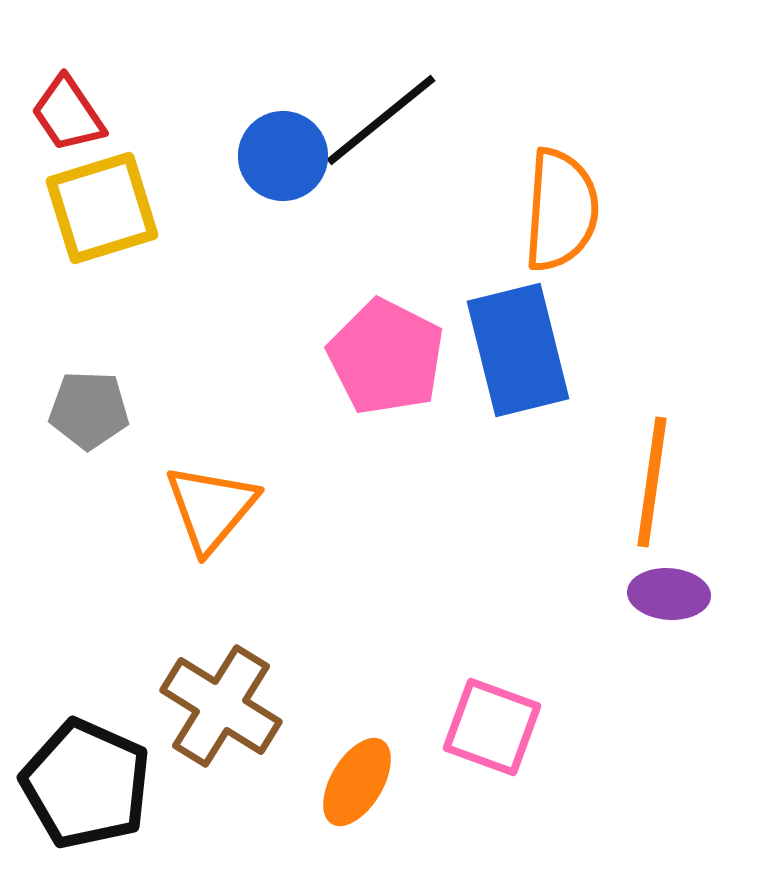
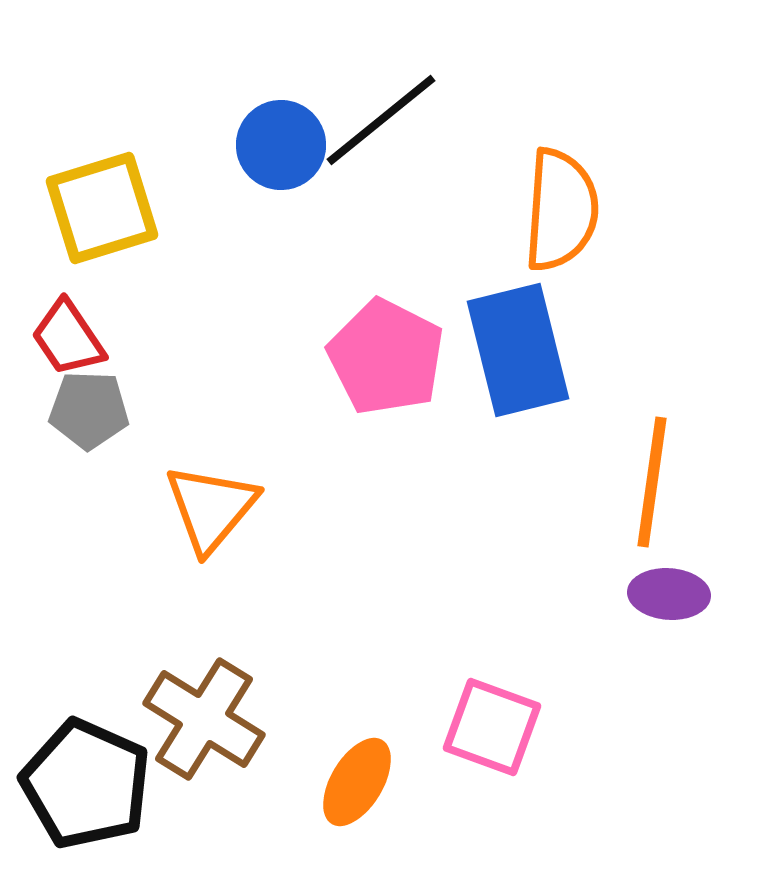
red trapezoid: moved 224 px down
blue circle: moved 2 px left, 11 px up
brown cross: moved 17 px left, 13 px down
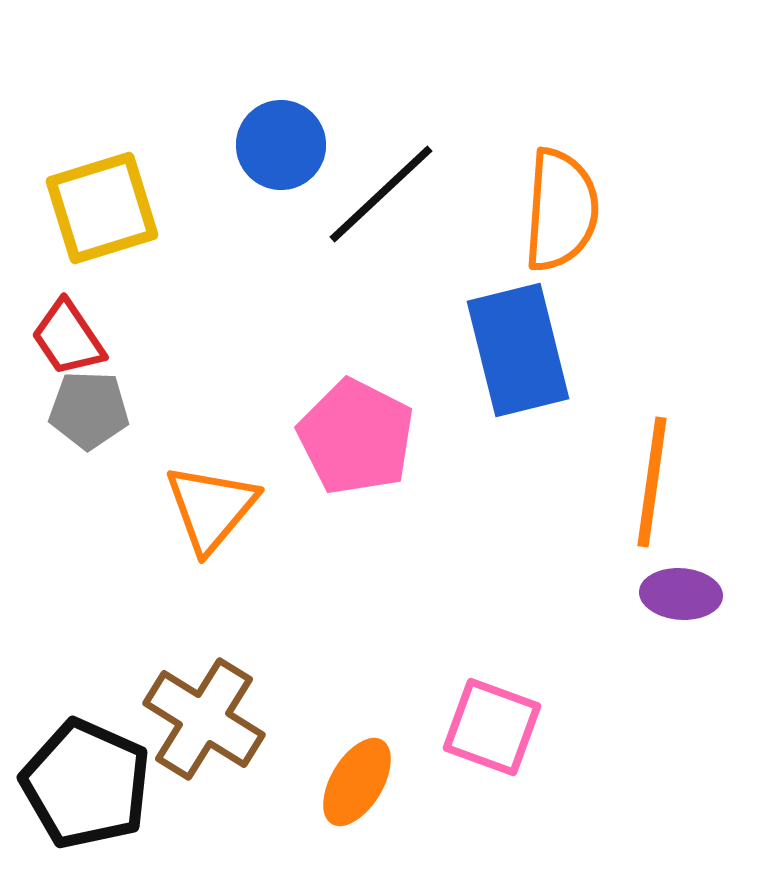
black line: moved 74 px down; rotated 4 degrees counterclockwise
pink pentagon: moved 30 px left, 80 px down
purple ellipse: moved 12 px right
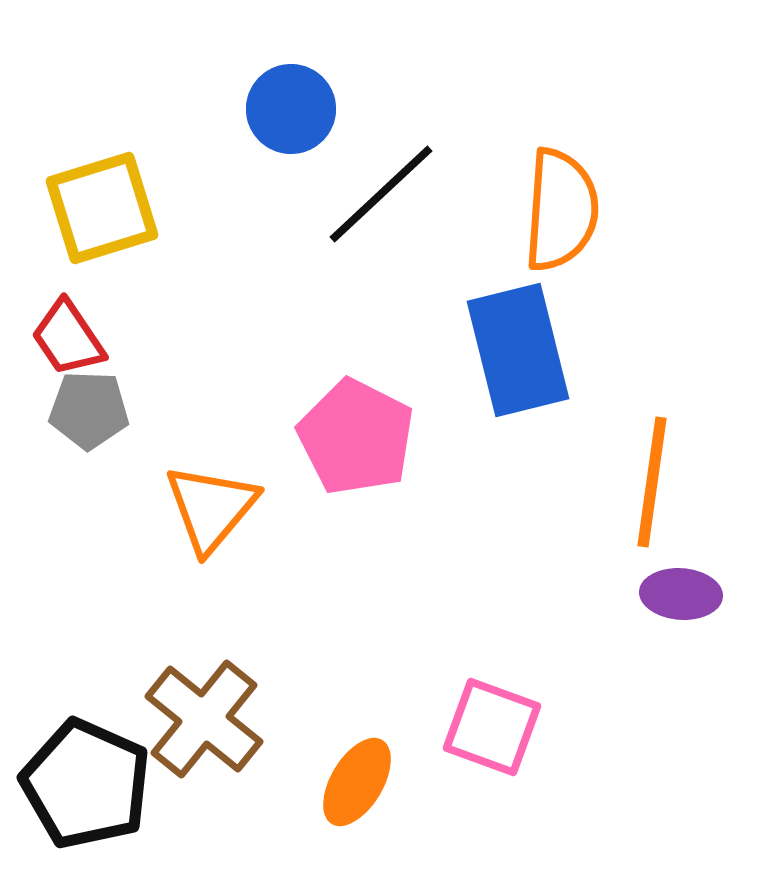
blue circle: moved 10 px right, 36 px up
brown cross: rotated 7 degrees clockwise
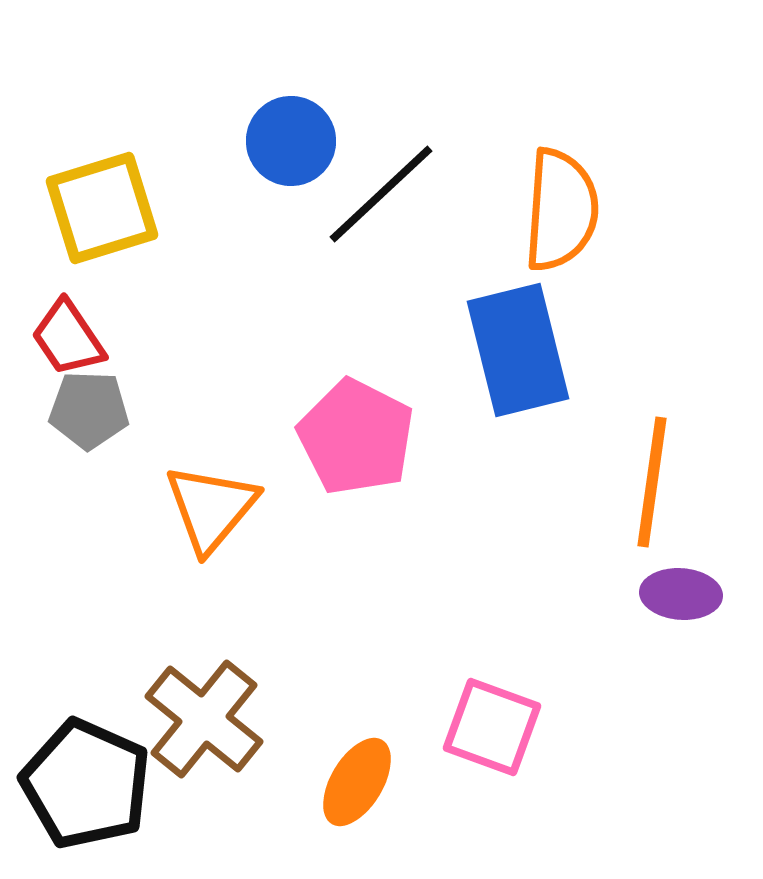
blue circle: moved 32 px down
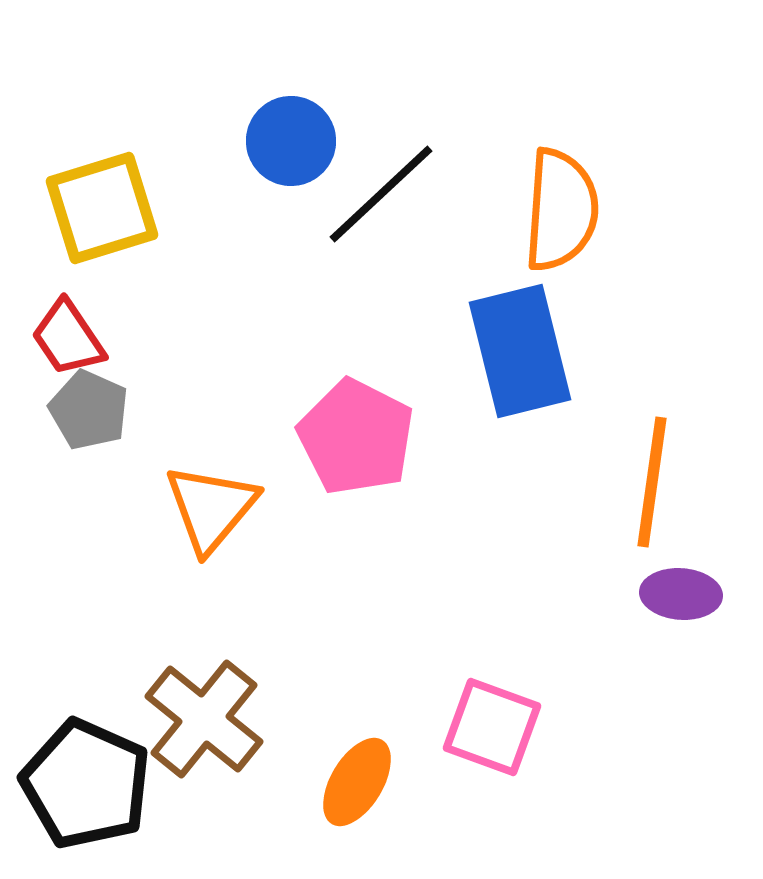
blue rectangle: moved 2 px right, 1 px down
gray pentagon: rotated 22 degrees clockwise
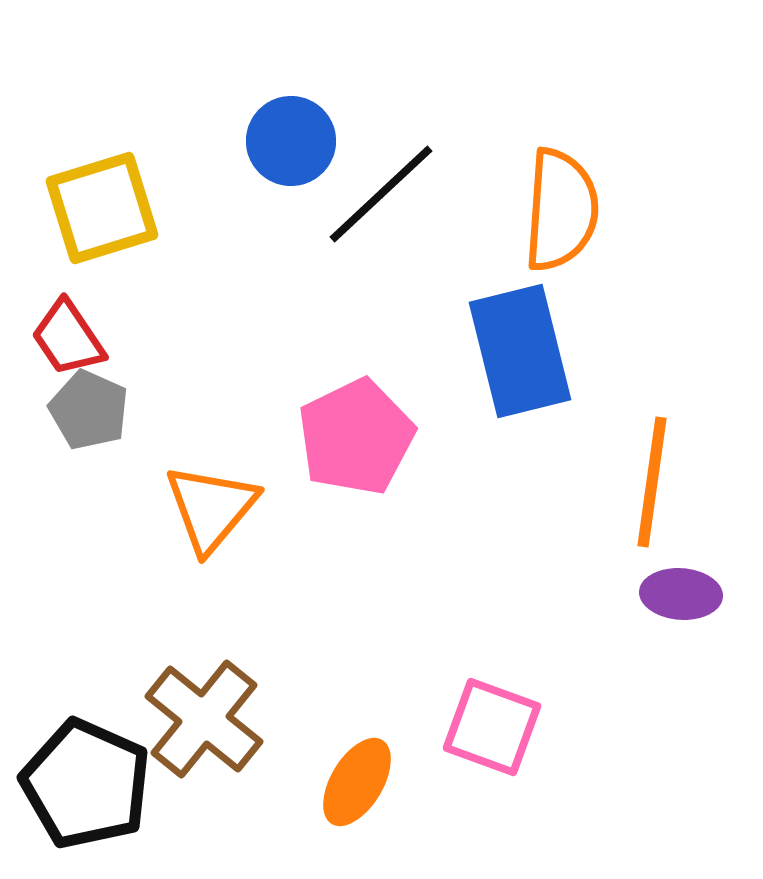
pink pentagon: rotated 19 degrees clockwise
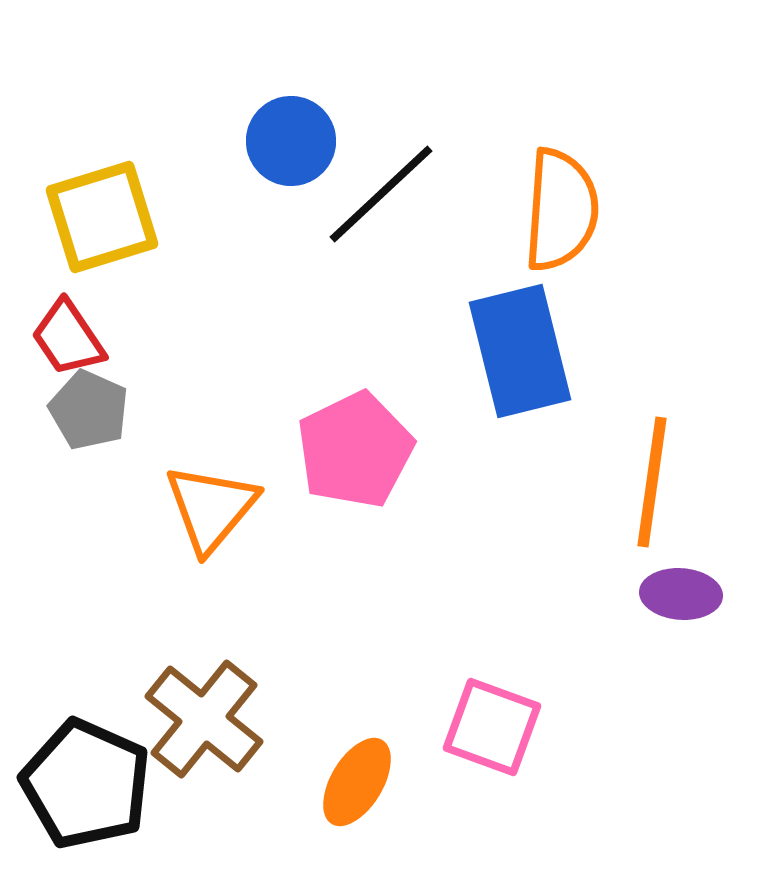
yellow square: moved 9 px down
pink pentagon: moved 1 px left, 13 px down
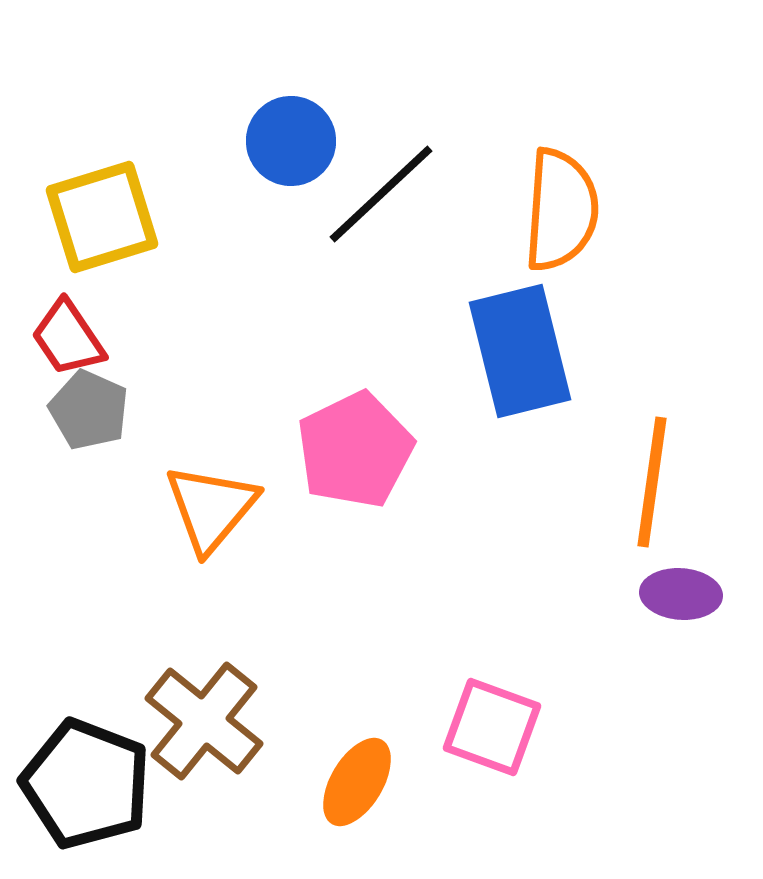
brown cross: moved 2 px down
black pentagon: rotated 3 degrees counterclockwise
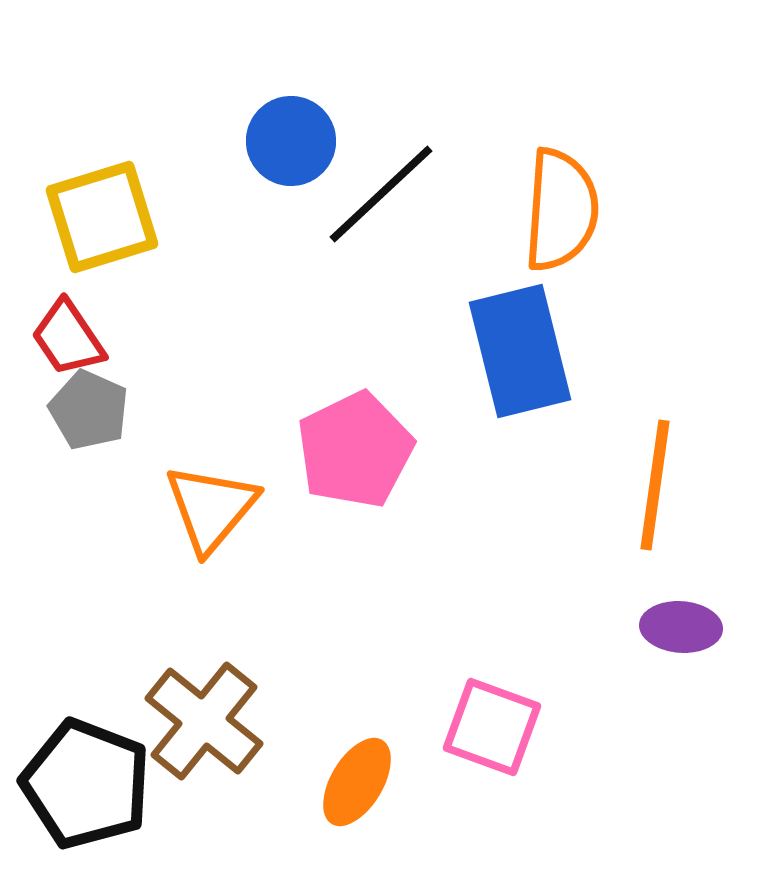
orange line: moved 3 px right, 3 px down
purple ellipse: moved 33 px down
